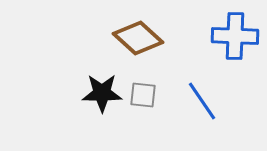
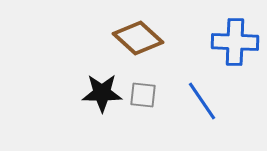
blue cross: moved 6 px down
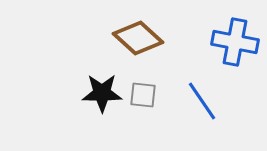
blue cross: rotated 9 degrees clockwise
